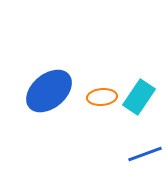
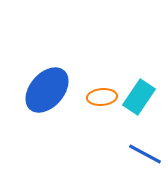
blue ellipse: moved 2 px left, 1 px up; rotated 9 degrees counterclockwise
blue line: rotated 48 degrees clockwise
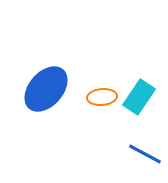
blue ellipse: moved 1 px left, 1 px up
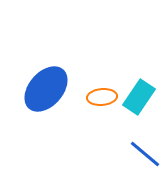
blue line: rotated 12 degrees clockwise
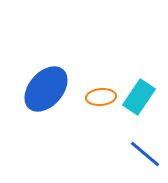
orange ellipse: moved 1 px left
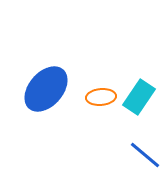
blue line: moved 1 px down
